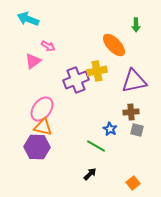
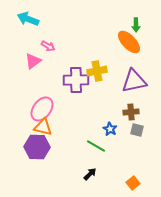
orange ellipse: moved 15 px right, 3 px up
purple cross: rotated 20 degrees clockwise
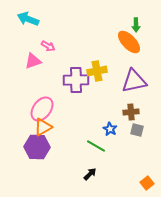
pink triangle: rotated 18 degrees clockwise
orange triangle: rotated 42 degrees counterclockwise
orange square: moved 14 px right
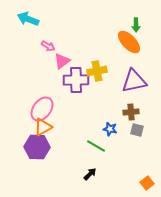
pink triangle: moved 29 px right; rotated 18 degrees counterclockwise
blue star: rotated 16 degrees counterclockwise
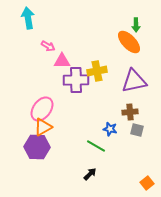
cyan arrow: moved 1 px up; rotated 60 degrees clockwise
pink triangle: rotated 36 degrees clockwise
brown cross: moved 1 px left
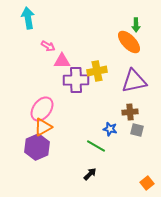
purple hexagon: rotated 25 degrees counterclockwise
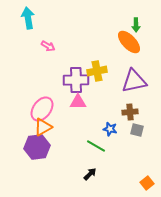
pink triangle: moved 16 px right, 41 px down
purple hexagon: rotated 15 degrees clockwise
